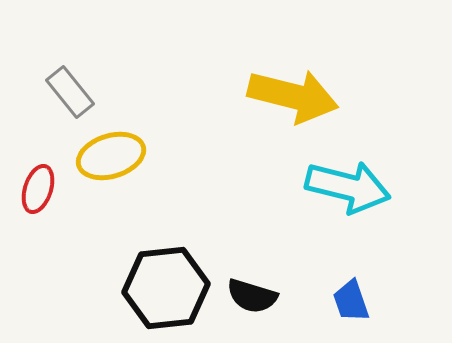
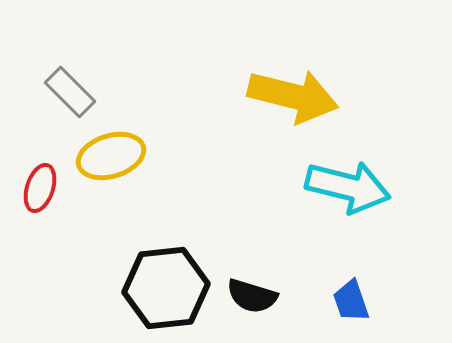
gray rectangle: rotated 6 degrees counterclockwise
red ellipse: moved 2 px right, 1 px up
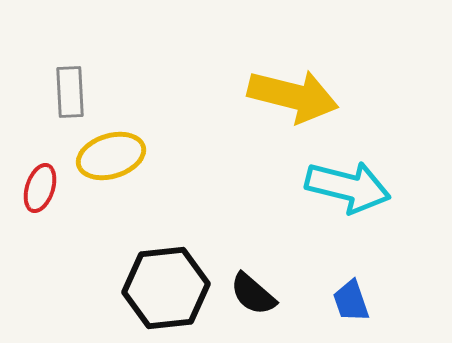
gray rectangle: rotated 42 degrees clockwise
black semicircle: moved 1 px right, 2 px up; rotated 24 degrees clockwise
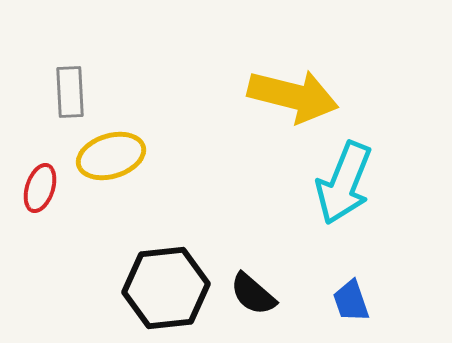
cyan arrow: moved 4 px left, 4 px up; rotated 98 degrees clockwise
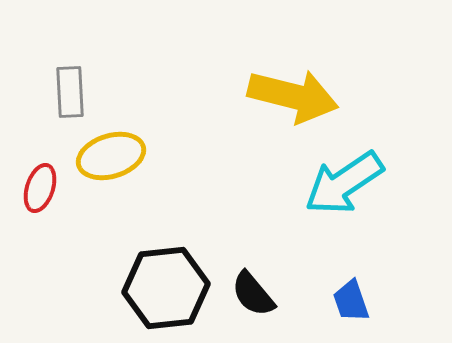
cyan arrow: rotated 34 degrees clockwise
black semicircle: rotated 9 degrees clockwise
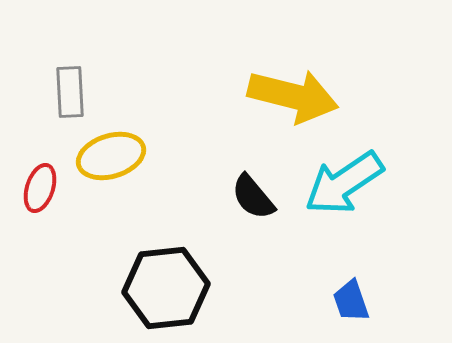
black semicircle: moved 97 px up
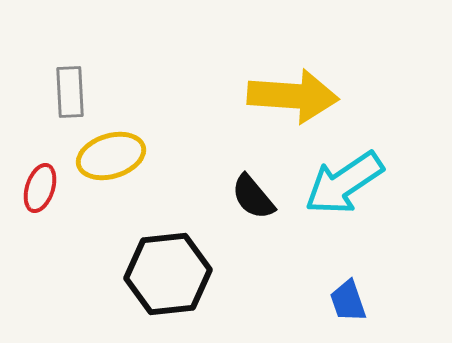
yellow arrow: rotated 10 degrees counterclockwise
black hexagon: moved 2 px right, 14 px up
blue trapezoid: moved 3 px left
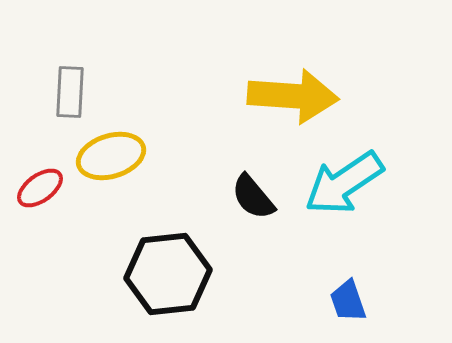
gray rectangle: rotated 6 degrees clockwise
red ellipse: rotated 36 degrees clockwise
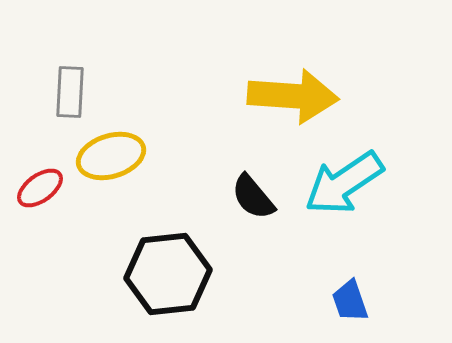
blue trapezoid: moved 2 px right
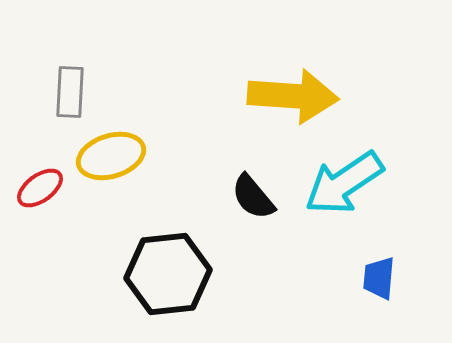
blue trapezoid: moved 29 px right, 23 px up; rotated 24 degrees clockwise
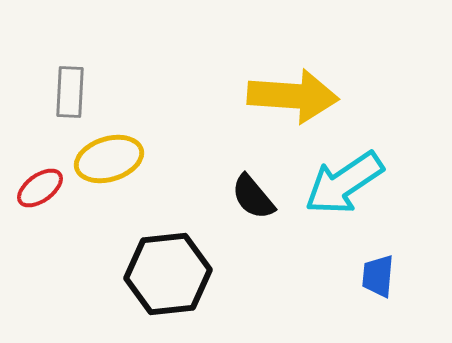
yellow ellipse: moved 2 px left, 3 px down
blue trapezoid: moved 1 px left, 2 px up
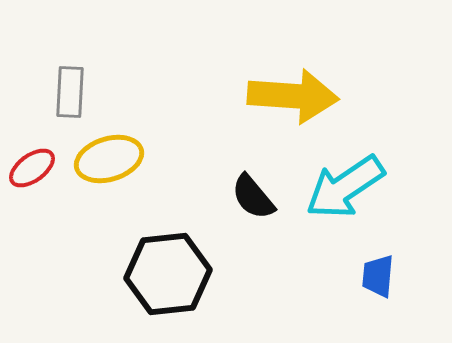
cyan arrow: moved 1 px right, 4 px down
red ellipse: moved 8 px left, 20 px up
